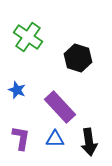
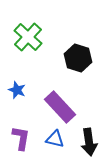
green cross: rotated 8 degrees clockwise
blue triangle: rotated 12 degrees clockwise
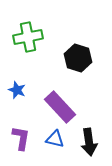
green cross: rotated 36 degrees clockwise
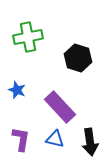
purple L-shape: moved 1 px down
black arrow: moved 1 px right
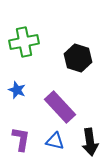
green cross: moved 4 px left, 5 px down
blue triangle: moved 2 px down
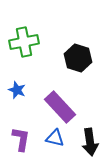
blue triangle: moved 3 px up
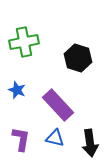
purple rectangle: moved 2 px left, 2 px up
black arrow: moved 1 px down
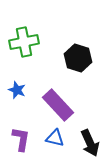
black arrow: rotated 16 degrees counterclockwise
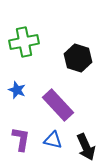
blue triangle: moved 2 px left, 2 px down
black arrow: moved 4 px left, 4 px down
